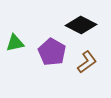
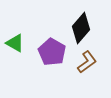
black diamond: moved 3 px down; rotated 76 degrees counterclockwise
green triangle: rotated 42 degrees clockwise
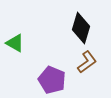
black diamond: rotated 24 degrees counterclockwise
purple pentagon: moved 28 px down; rotated 8 degrees counterclockwise
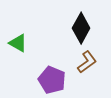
black diamond: rotated 12 degrees clockwise
green triangle: moved 3 px right
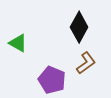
black diamond: moved 2 px left, 1 px up
brown L-shape: moved 1 px left, 1 px down
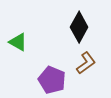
green triangle: moved 1 px up
